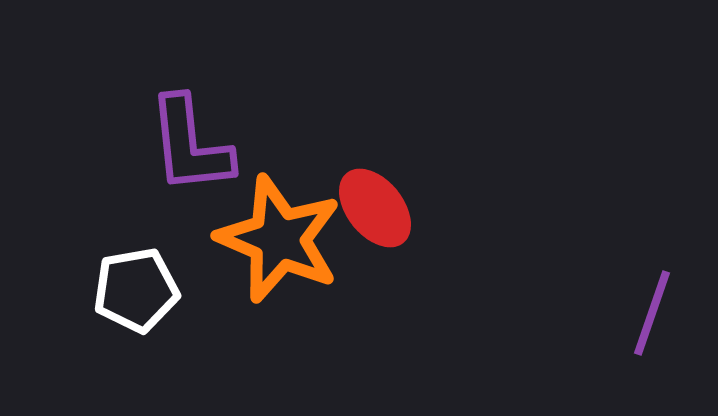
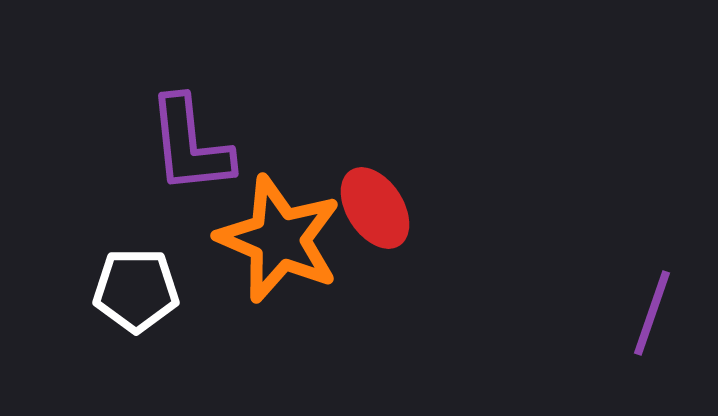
red ellipse: rotated 6 degrees clockwise
white pentagon: rotated 10 degrees clockwise
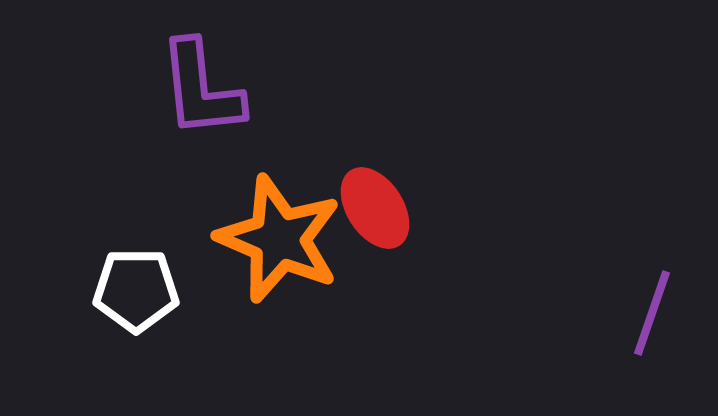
purple L-shape: moved 11 px right, 56 px up
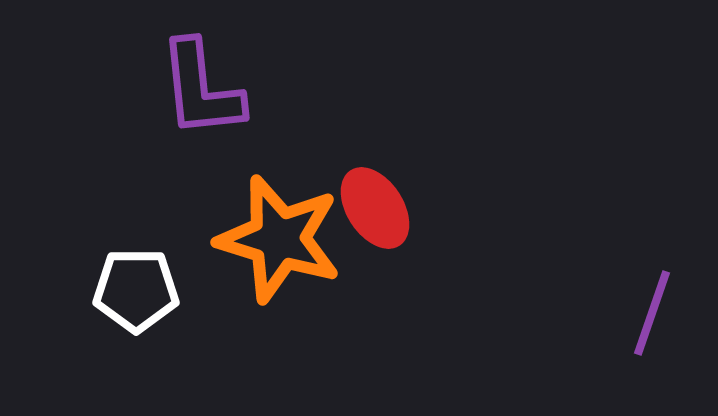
orange star: rotated 6 degrees counterclockwise
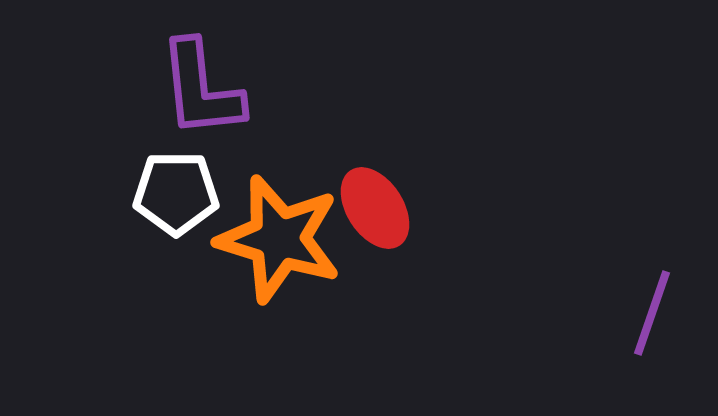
white pentagon: moved 40 px right, 97 px up
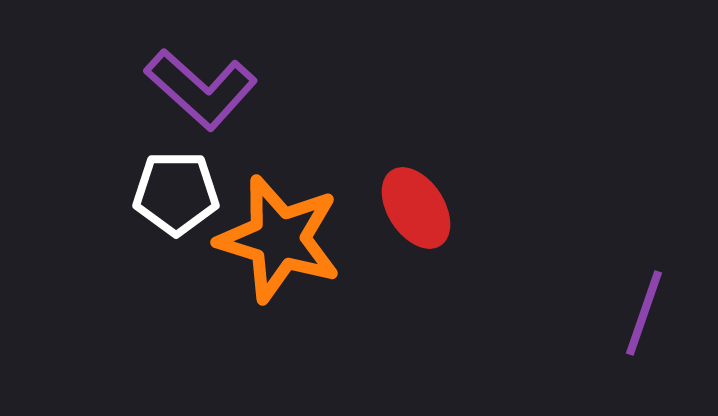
purple L-shape: rotated 42 degrees counterclockwise
red ellipse: moved 41 px right
purple line: moved 8 px left
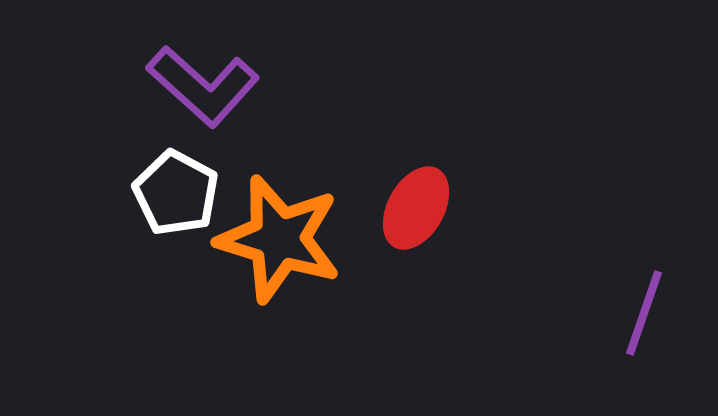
purple L-shape: moved 2 px right, 3 px up
white pentagon: rotated 28 degrees clockwise
red ellipse: rotated 62 degrees clockwise
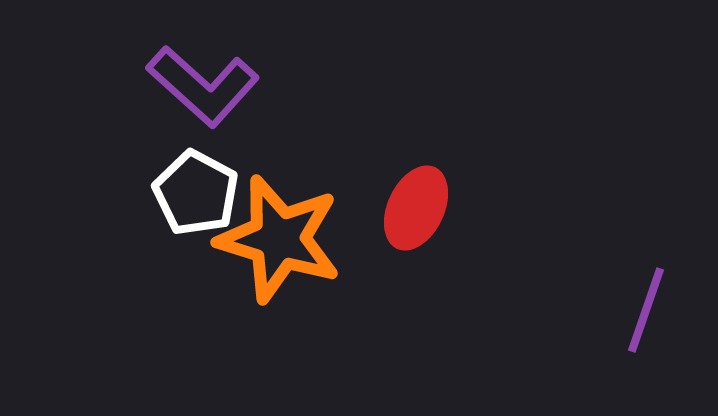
white pentagon: moved 20 px right
red ellipse: rotated 4 degrees counterclockwise
purple line: moved 2 px right, 3 px up
